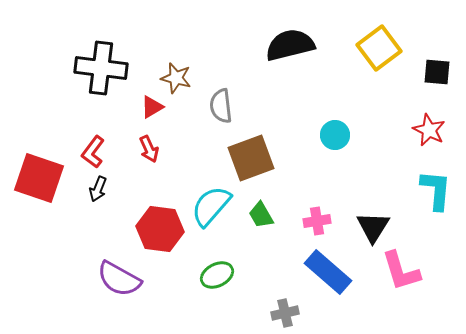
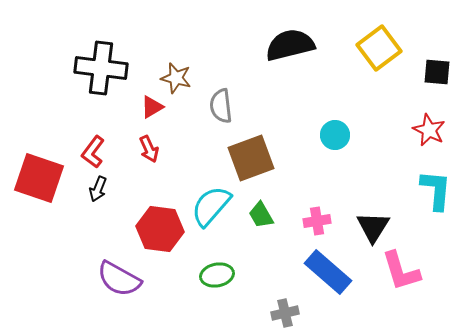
green ellipse: rotated 16 degrees clockwise
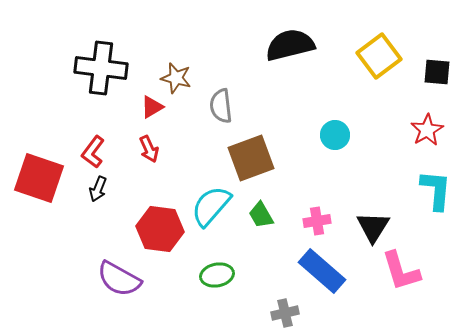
yellow square: moved 8 px down
red star: moved 2 px left; rotated 16 degrees clockwise
blue rectangle: moved 6 px left, 1 px up
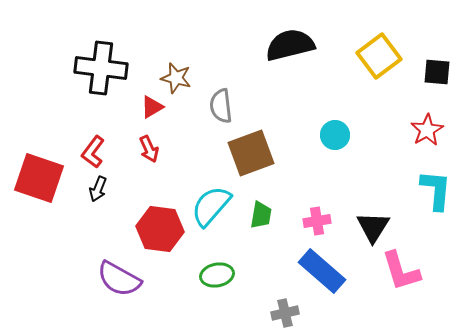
brown square: moved 5 px up
green trapezoid: rotated 140 degrees counterclockwise
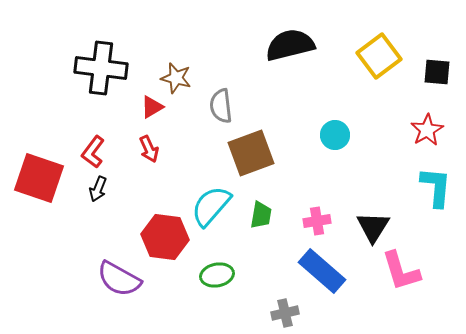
cyan L-shape: moved 3 px up
red hexagon: moved 5 px right, 8 px down
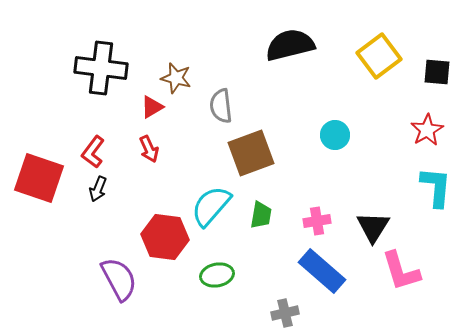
purple semicircle: rotated 147 degrees counterclockwise
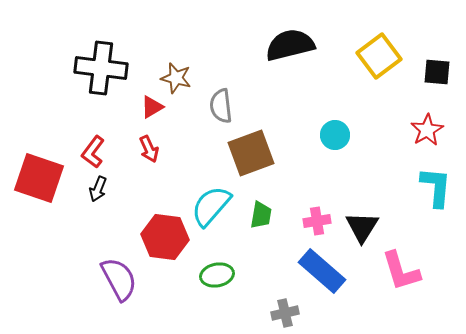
black triangle: moved 11 px left
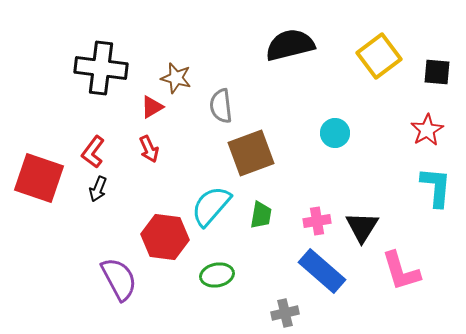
cyan circle: moved 2 px up
